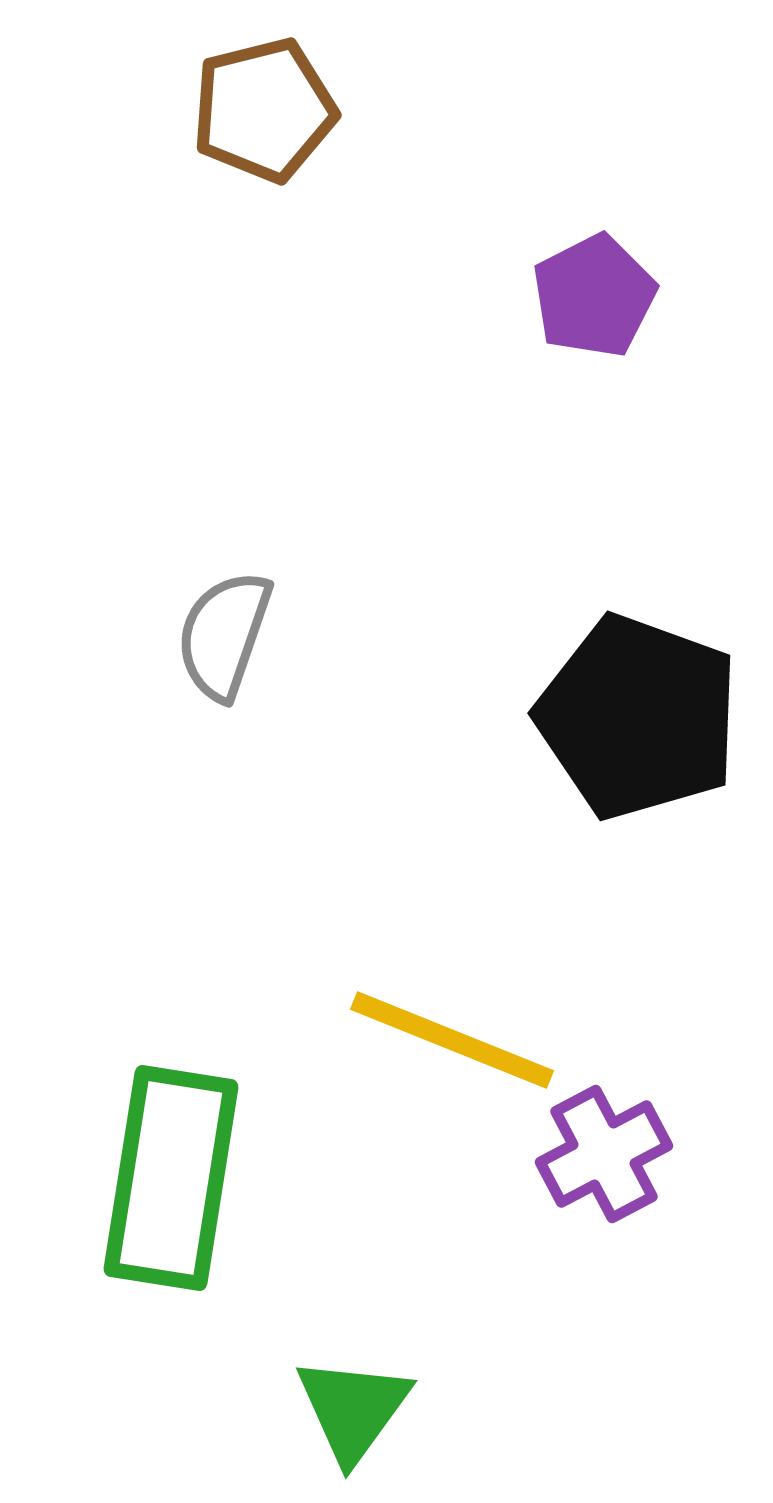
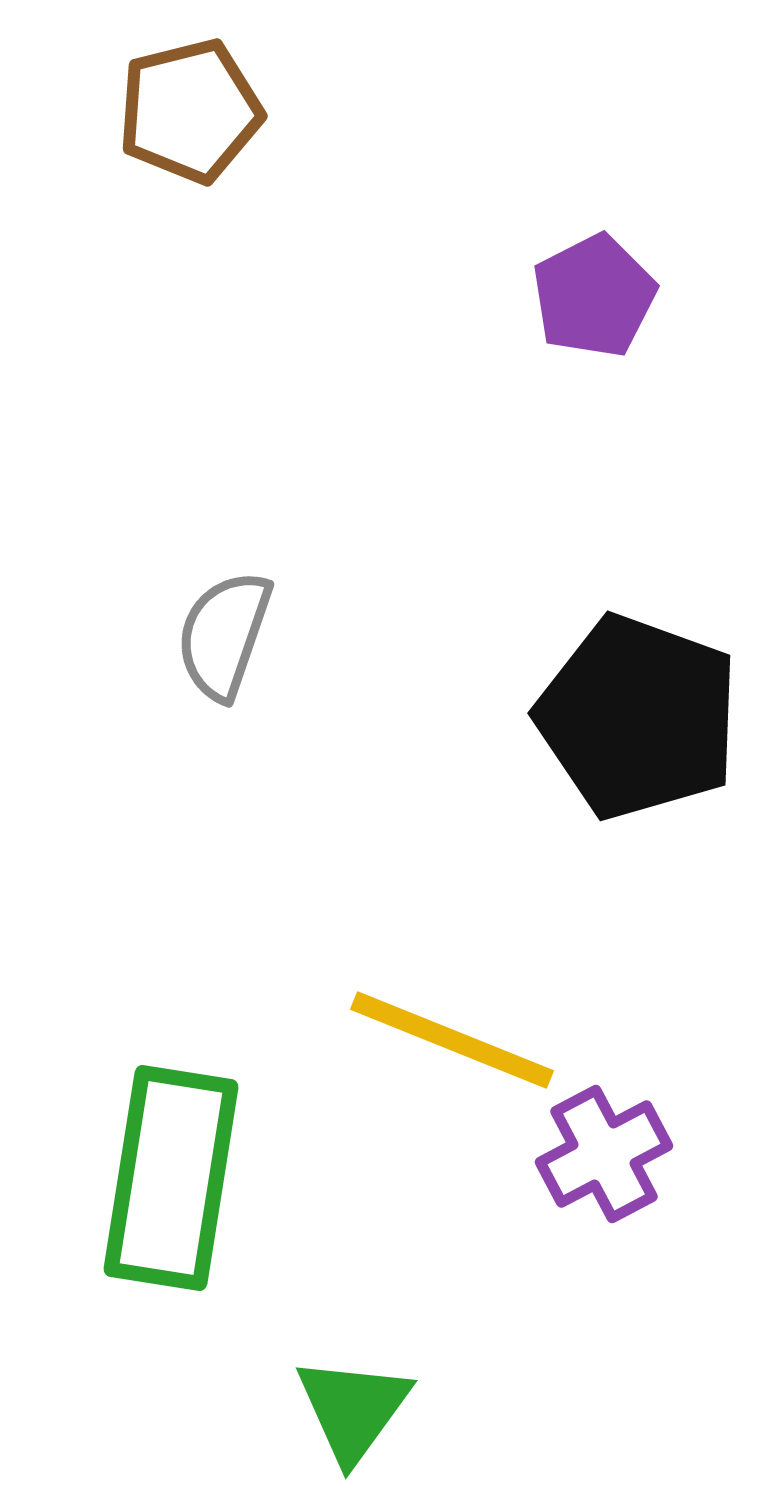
brown pentagon: moved 74 px left, 1 px down
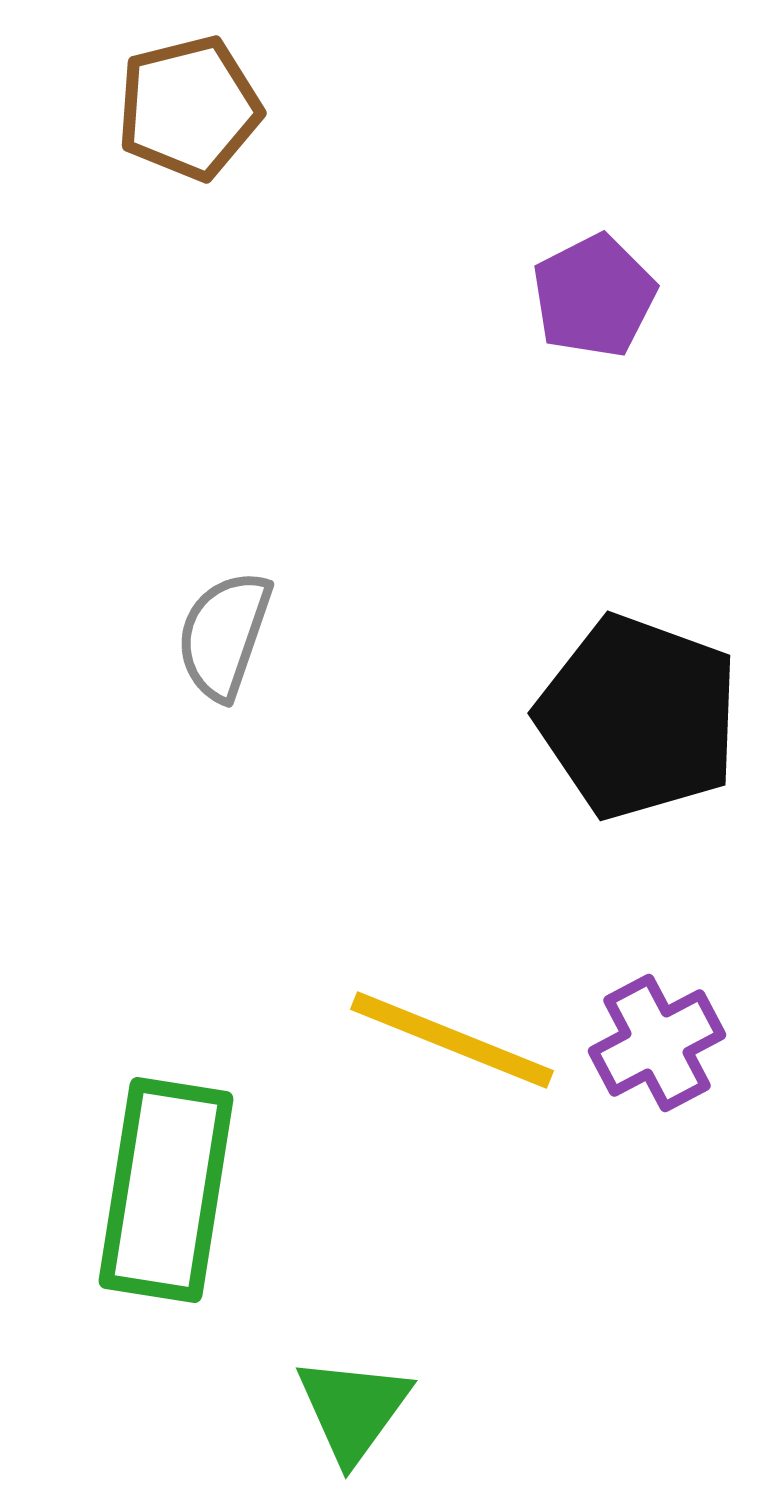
brown pentagon: moved 1 px left, 3 px up
purple cross: moved 53 px right, 111 px up
green rectangle: moved 5 px left, 12 px down
